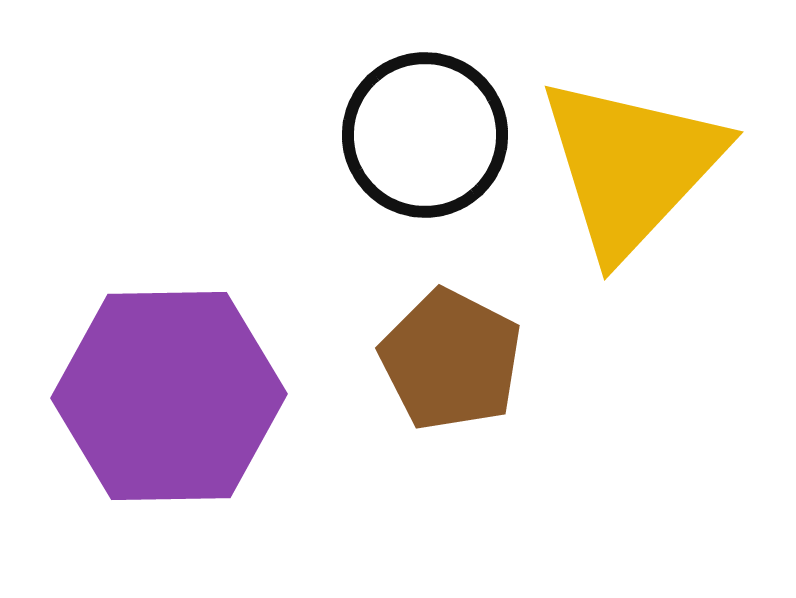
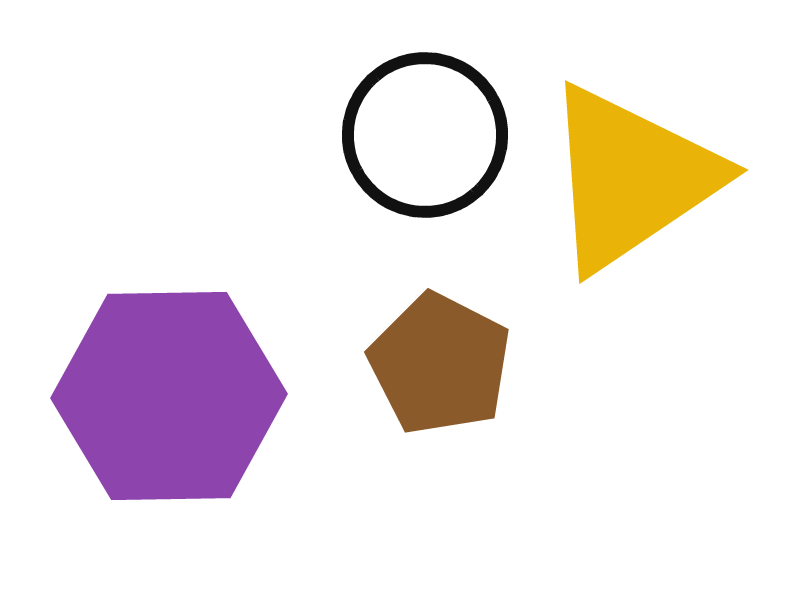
yellow triangle: moved 12 px down; rotated 13 degrees clockwise
brown pentagon: moved 11 px left, 4 px down
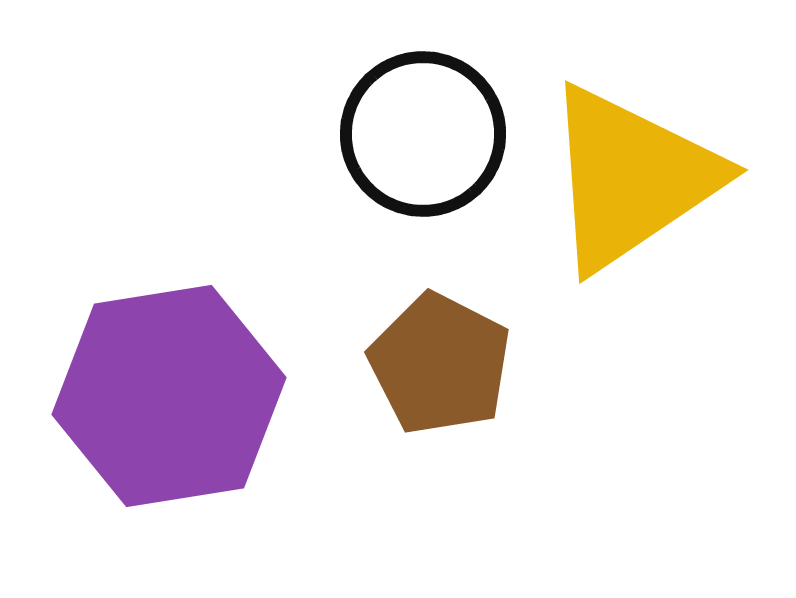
black circle: moved 2 px left, 1 px up
purple hexagon: rotated 8 degrees counterclockwise
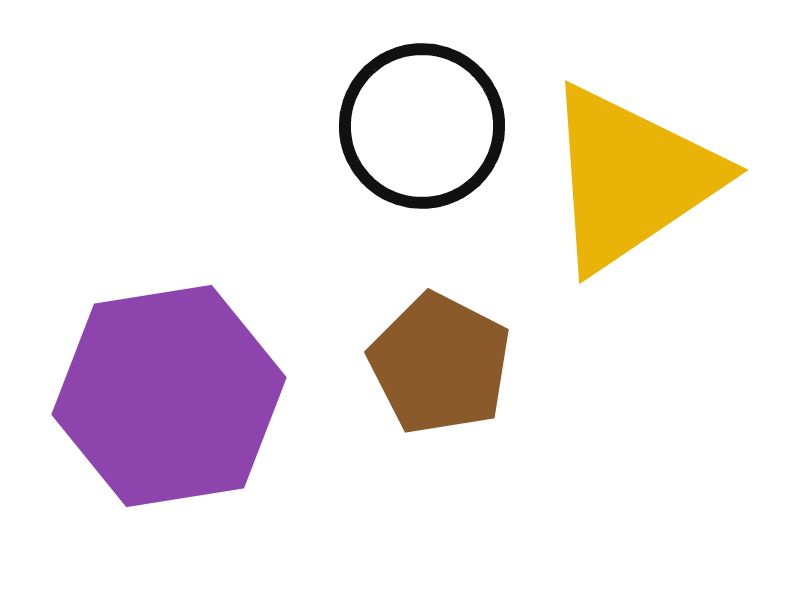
black circle: moved 1 px left, 8 px up
